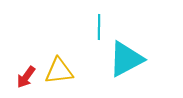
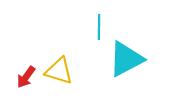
yellow triangle: rotated 24 degrees clockwise
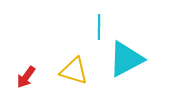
yellow triangle: moved 15 px right
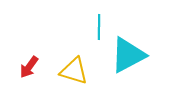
cyan triangle: moved 2 px right, 4 px up
red arrow: moved 3 px right, 10 px up
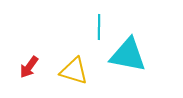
cyan triangle: rotated 39 degrees clockwise
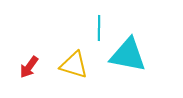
cyan line: moved 1 px down
yellow triangle: moved 6 px up
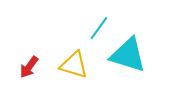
cyan line: rotated 35 degrees clockwise
cyan triangle: rotated 6 degrees clockwise
